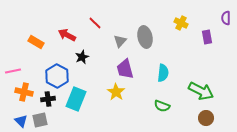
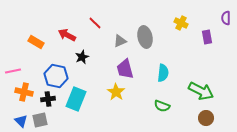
gray triangle: rotated 24 degrees clockwise
blue hexagon: moved 1 px left; rotated 15 degrees counterclockwise
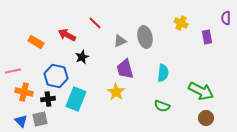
gray square: moved 1 px up
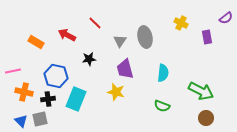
purple semicircle: rotated 128 degrees counterclockwise
gray triangle: rotated 32 degrees counterclockwise
black star: moved 7 px right, 2 px down; rotated 16 degrees clockwise
yellow star: rotated 18 degrees counterclockwise
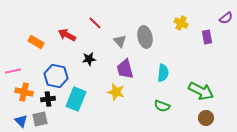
gray triangle: rotated 16 degrees counterclockwise
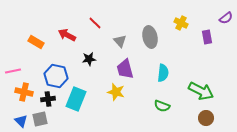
gray ellipse: moved 5 px right
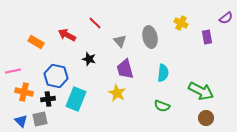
black star: rotated 24 degrees clockwise
yellow star: moved 1 px right, 1 px down; rotated 12 degrees clockwise
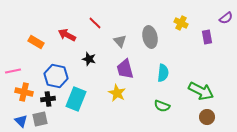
brown circle: moved 1 px right, 1 px up
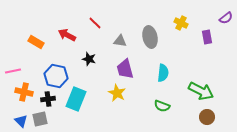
gray triangle: rotated 40 degrees counterclockwise
